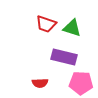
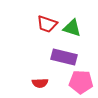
red trapezoid: moved 1 px right
pink pentagon: moved 1 px up
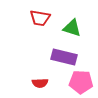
red trapezoid: moved 7 px left, 6 px up; rotated 10 degrees counterclockwise
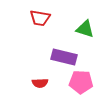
green triangle: moved 13 px right, 1 px down
